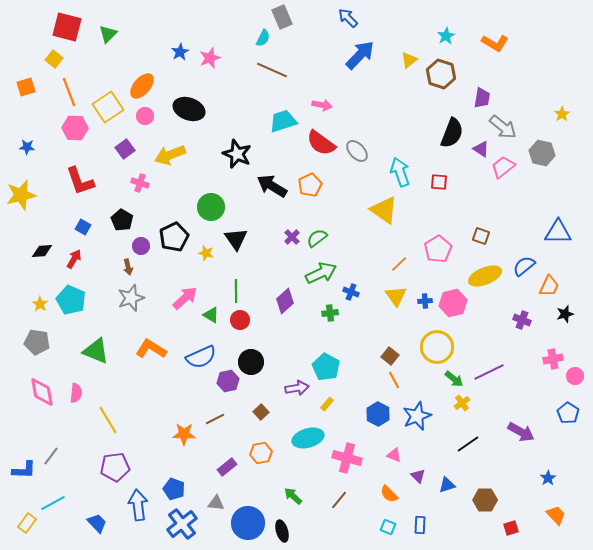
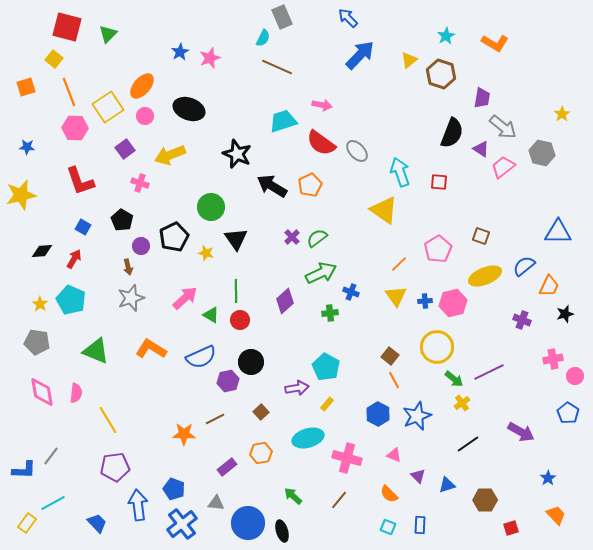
brown line at (272, 70): moved 5 px right, 3 px up
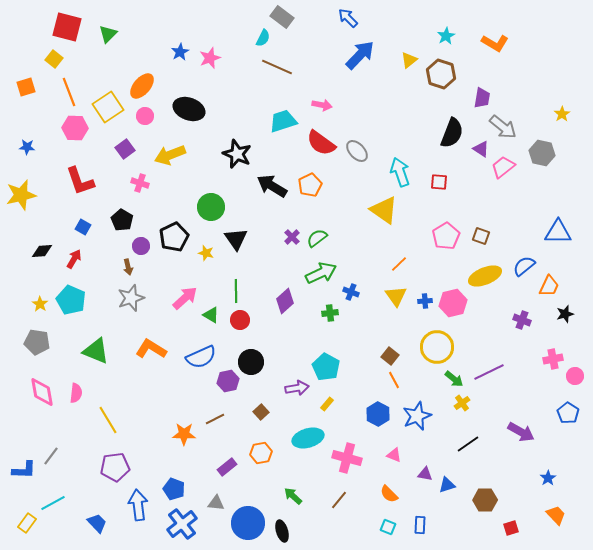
gray rectangle at (282, 17): rotated 30 degrees counterclockwise
pink pentagon at (438, 249): moved 8 px right, 13 px up
purple triangle at (418, 476): moved 7 px right, 2 px up; rotated 35 degrees counterclockwise
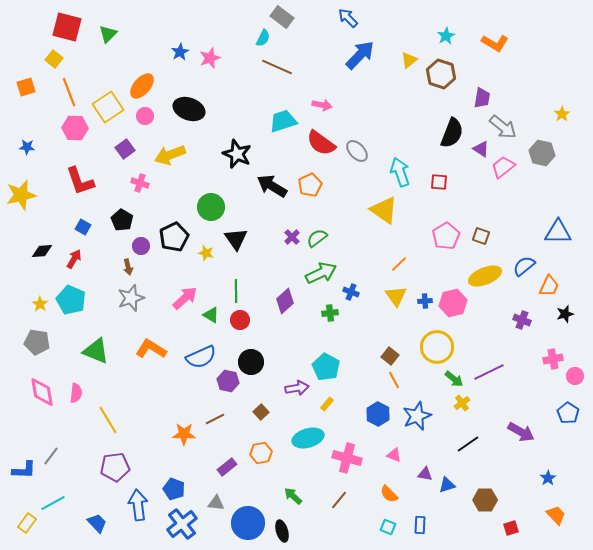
purple hexagon at (228, 381): rotated 25 degrees clockwise
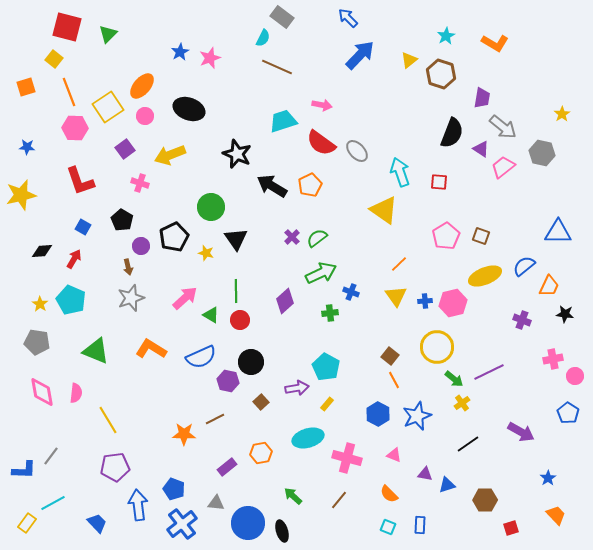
black star at (565, 314): rotated 24 degrees clockwise
brown square at (261, 412): moved 10 px up
